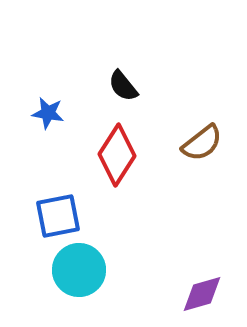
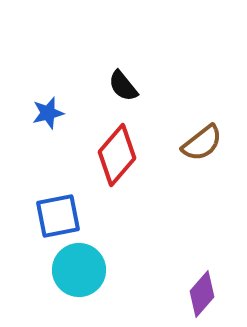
blue star: rotated 24 degrees counterclockwise
red diamond: rotated 8 degrees clockwise
purple diamond: rotated 33 degrees counterclockwise
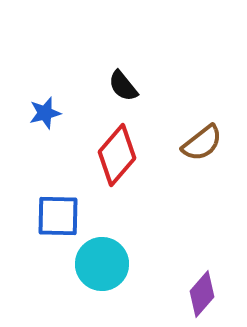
blue star: moved 3 px left
blue square: rotated 12 degrees clockwise
cyan circle: moved 23 px right, 6 px up
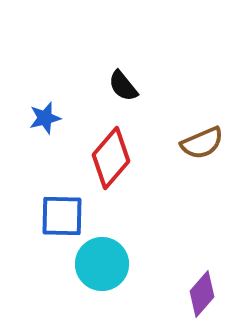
blue star: moved 5 px down
brown semicircle: rotated 15 degrees clockwise
red diamond: moved 6 px left, 3 px down
blue square: moved 4 px right
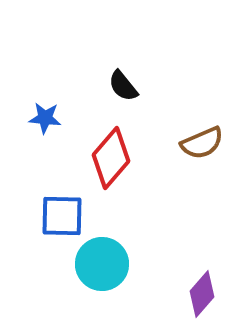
blue star: rotated 20 degrees clockwise
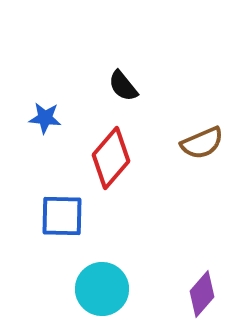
cyan circle: moved 25 px down
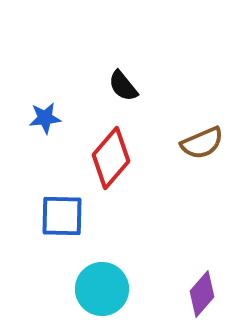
blue star: rotated 12 degrees counterclockwise
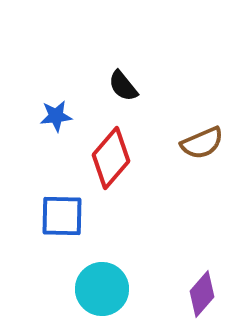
blue star: moved 11 px right, 2 px up
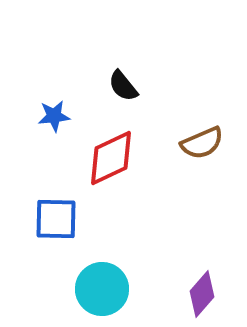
blue star: moved 2 px left
red diamond: rotated 24 degrees clockwise
blue square: moved 6 px left, 3 px down
